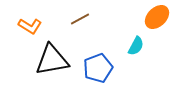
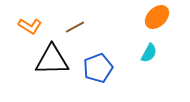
brown line: moved 5 px left, 8 px down
cyan semicircle: moved 13 px right, 7 px down
black triangle: rotated 9 degrees clockwise
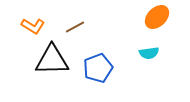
orange L-shape: moved 3 px right
cyan semicircle: rotated 54 degrees clockwise
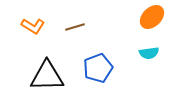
orange ellipse: moved 5 px left
brown line: rotated 12 degrees clockwise
black triangle: moved 5 px left, 16 px down
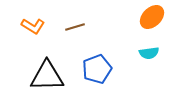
blue pentagon: moved 1 px left, 1 px down
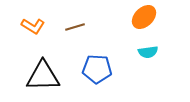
orange ellipse: moved 8 px left
cyan semicircle: moved 1 px left, 1 px up
blue pentagon: rotated 24 degrees clockwise
black triangle: moved 4 px left
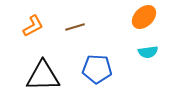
orange L-shape: rotated 60 degrees counterclockwise
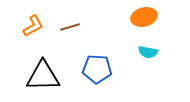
orange ellipse: rotated 30 degrees clockwise
brown line: moved 5 px left
cyan semicircle: rotated 18 degrees clockwise
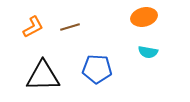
orange L-shape: moved 1 px down
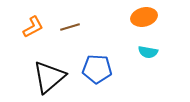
black triangle: moved 6 px right, 1 px down; rotated 39 degrees counterclockwise
